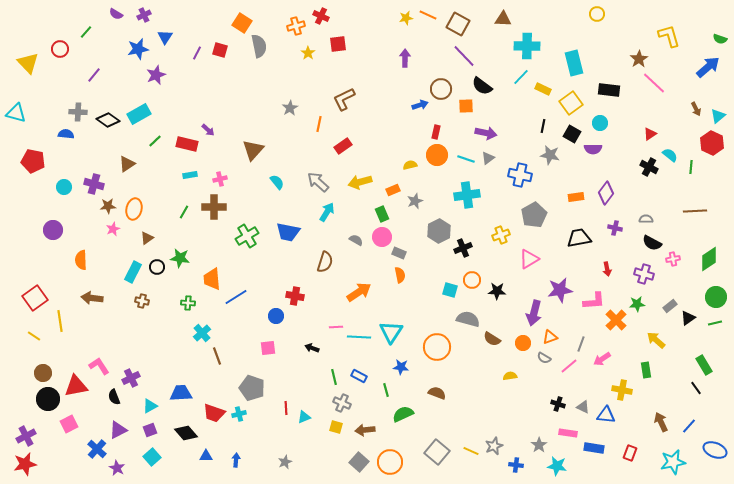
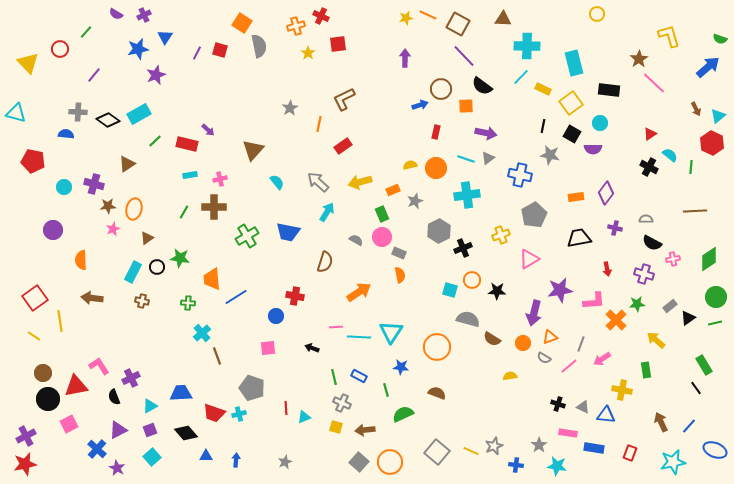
orange circle at (437, 155): moved 1 px left, 13 px down
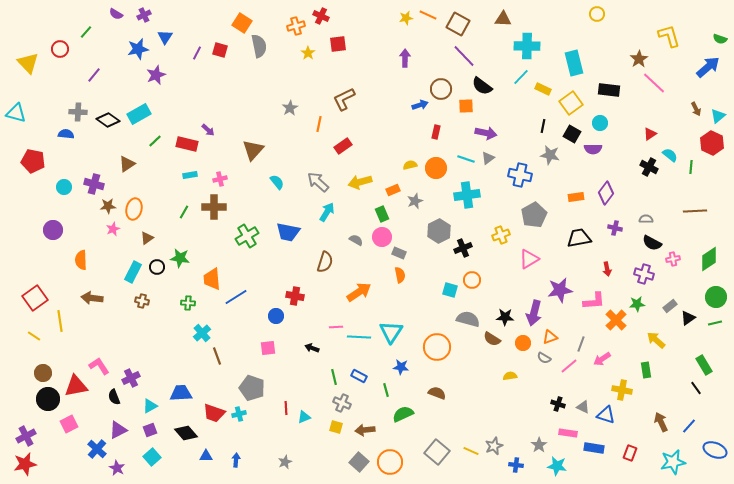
black star at (497, 291): moved 8 px right, 26 px down
blue triangle at (606, 415): rotated 12 degrees clockwise
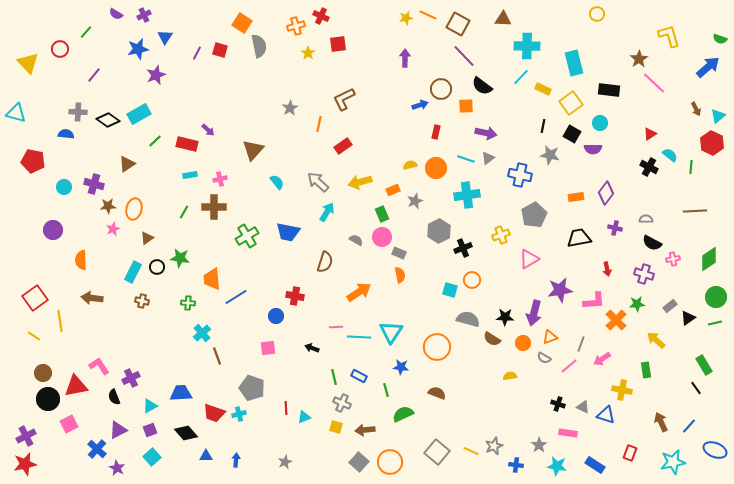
blue rectangle at (594, 448): moved 1 px right, 17 px down; rotated 24 degrees clockwise
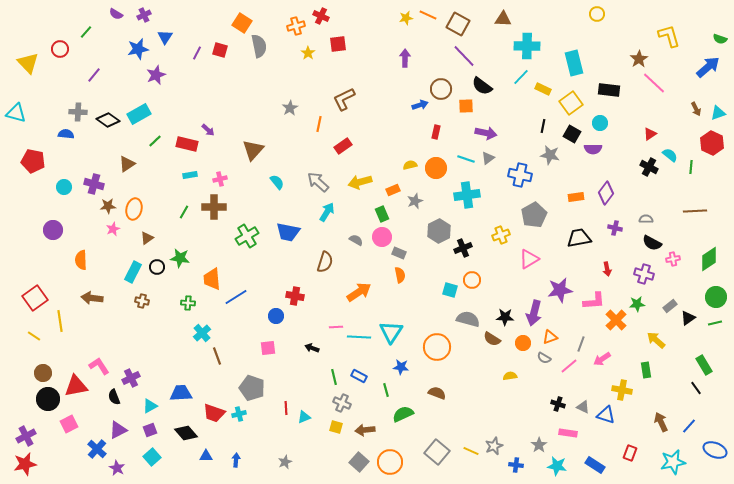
cyan triangle at (718, 116): moved 3 px up; rotated 21 degrees clockwise
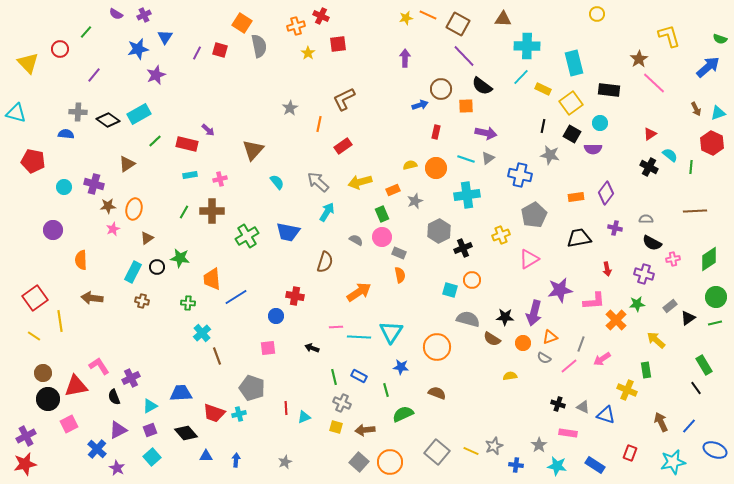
brown cross at (214, 207): moved 2 px left, 4 px down
yellow cross at (622, 390): moved 5 px right; rotated 12 degrees clockwise
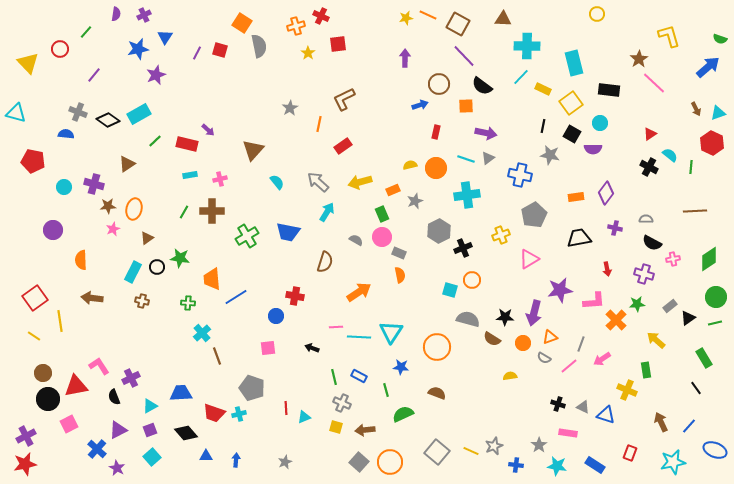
purple semicircle at (116, 14): rotated 112 degrees counterclockwise
brown circle at (441, 89): moved 2 px left, 5 px up
gray cross at (78, 112): rotated 18 degrees clockwise
green rectangle at (704, 365): moved 7 px up
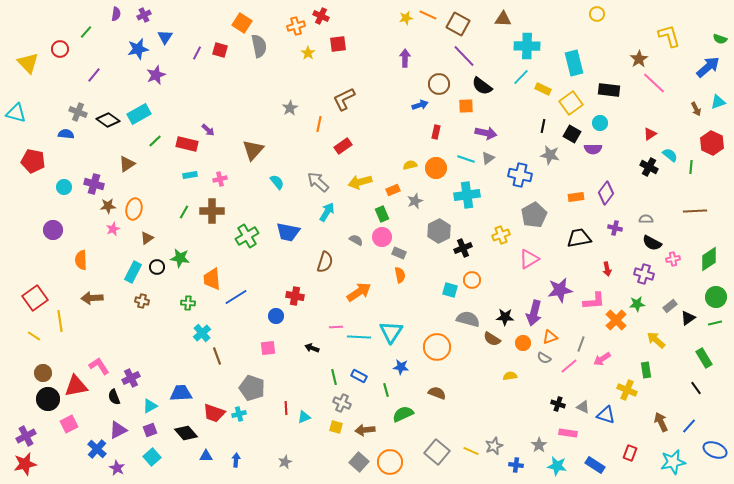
cyan triangle at (718, 113): moved 11 px up
brown arrow at (92, 298): rotated 10 degrees counterclockwise
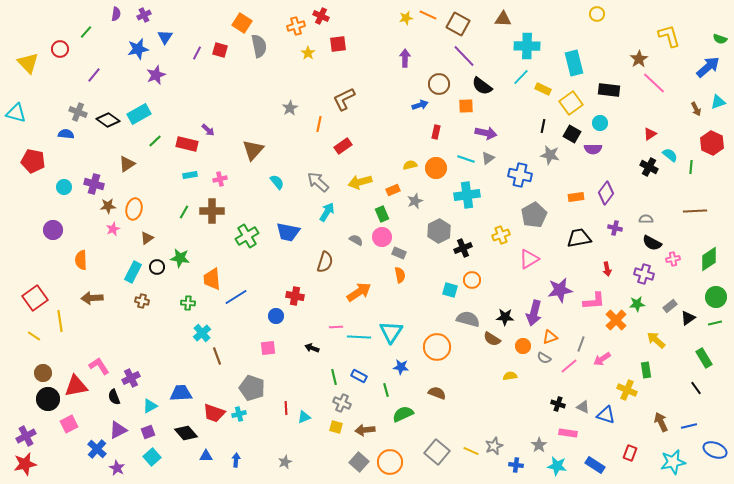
orange circle at (523, 343): moved 3 px down
blue line at (689, 426): rotated 35 degrees clockwise
purple square at (150, 430): moved 2 px left, 2 px down
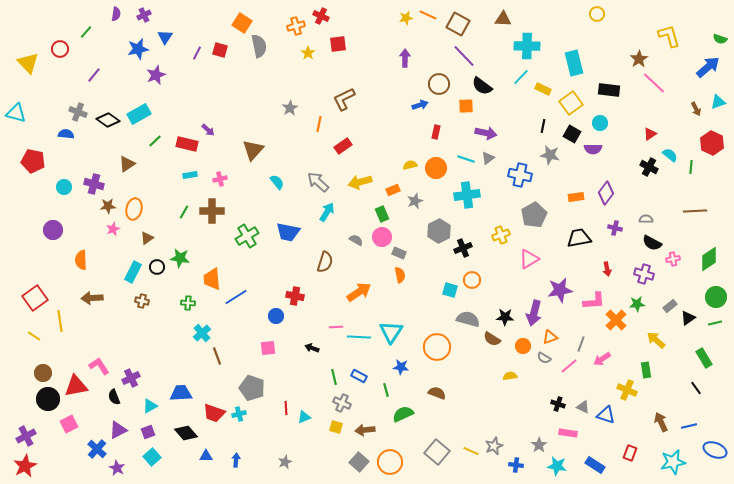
red star at (25, 464): moved 2 px down; rotated 15 degrees counterclockwise
